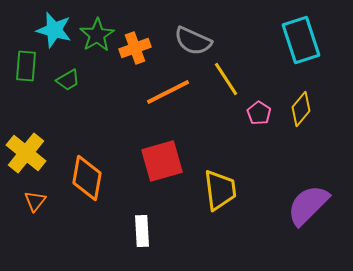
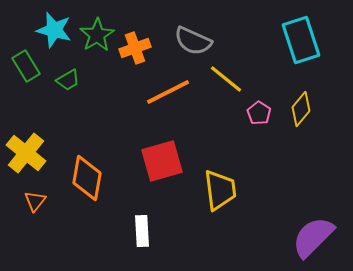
green rectangle: rotated 36 degrees counterclockwise
yellow line: rotated 18 degrees counterclockwise
purple semicircle: moved 5 px right, 32 px down
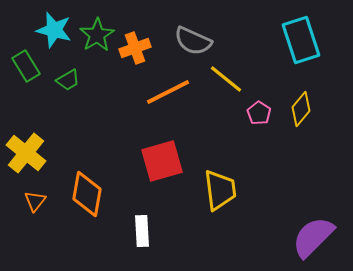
orange diamond: moved 16 px down
